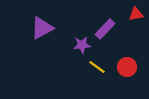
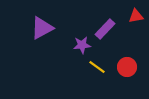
red triangle: moved 2 px down
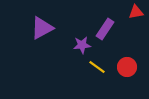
red triangle: moved 4 px up
purple rectangle: rotated 10 degrees counterclockwise
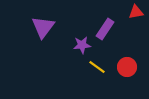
purple triangle: moved 1 px right, 1 px up; rotated 25 degrees counterclockwise
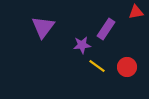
purple rectangle: moved 1 px right
yellow line: moved 1 px up
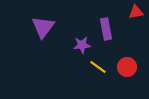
purple rectangle: rotated 45 degrees counterclockwise
yellow line: moved 1 px right, 1 px down
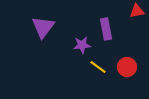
red triangle: moved 1 px right, 1 px up
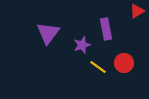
red triangle: rotated 21 degrees counterclockwise
purple triangle: moved 5 px right, 6 px down
purple star: rotated 12 degrees counterclockwise
red circle: moved 3 px left, 4 px up
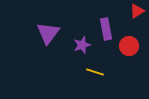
red circle: moved 5 px right, 17 px up
yellow line: moved 3 px left, 5 px down; rotated 18 degrees counterclockwise
